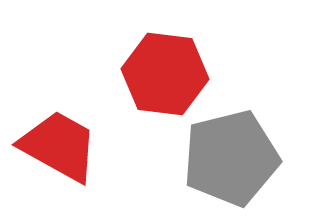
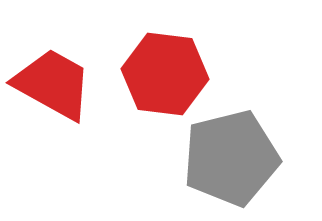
red trapezoid: moved 6 px left, 62 px up
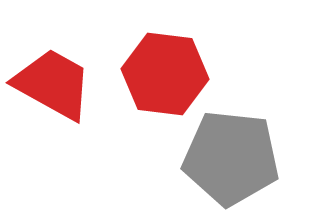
gray pentagon: rotated 20 degrees clockwise
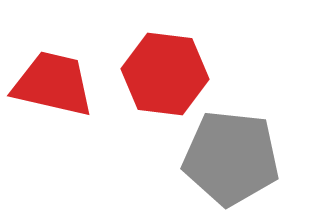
red trapezoid: rotated 16 degrees counterclockwise
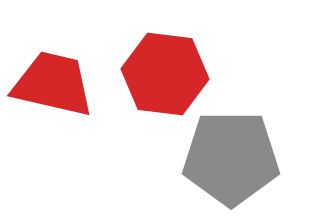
gray pentagon: rotated 6 degrees counterclockwise
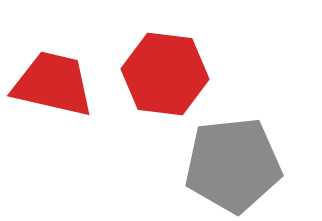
gray pentagon: moved 2 px right, 7 px down; rotated 6 degrees counterclockwise
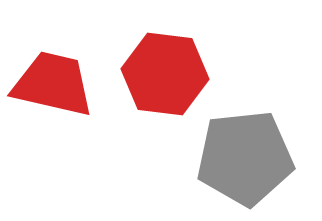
gray pentagon: moved 12 px right, 7 px up
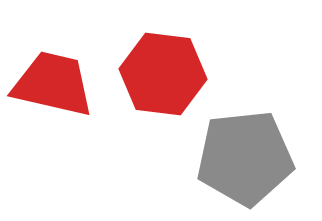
red hexagon: moved 2 px left
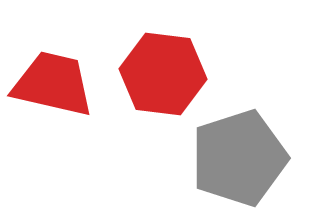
gray pentagon: moved 6 px left; rotated 12 degrees counterclockwise
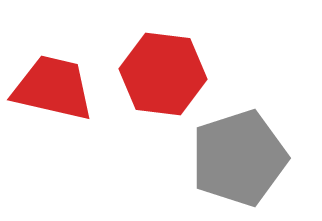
red trapezoid: moved 4 px down
